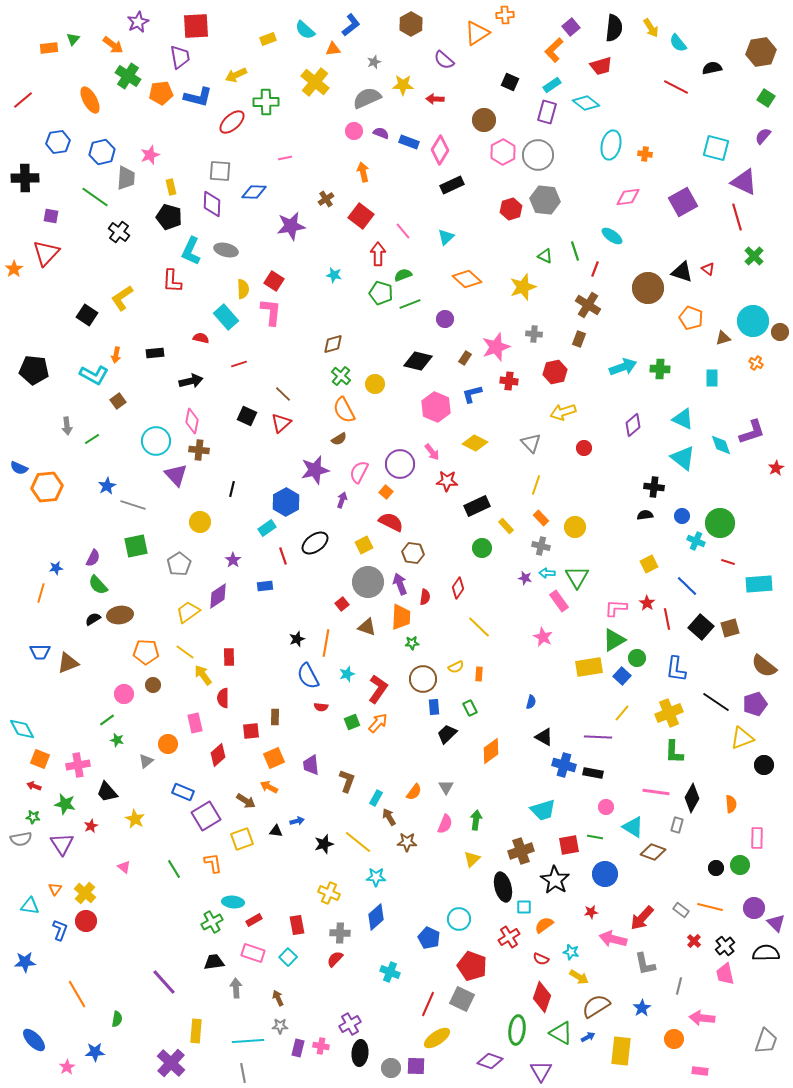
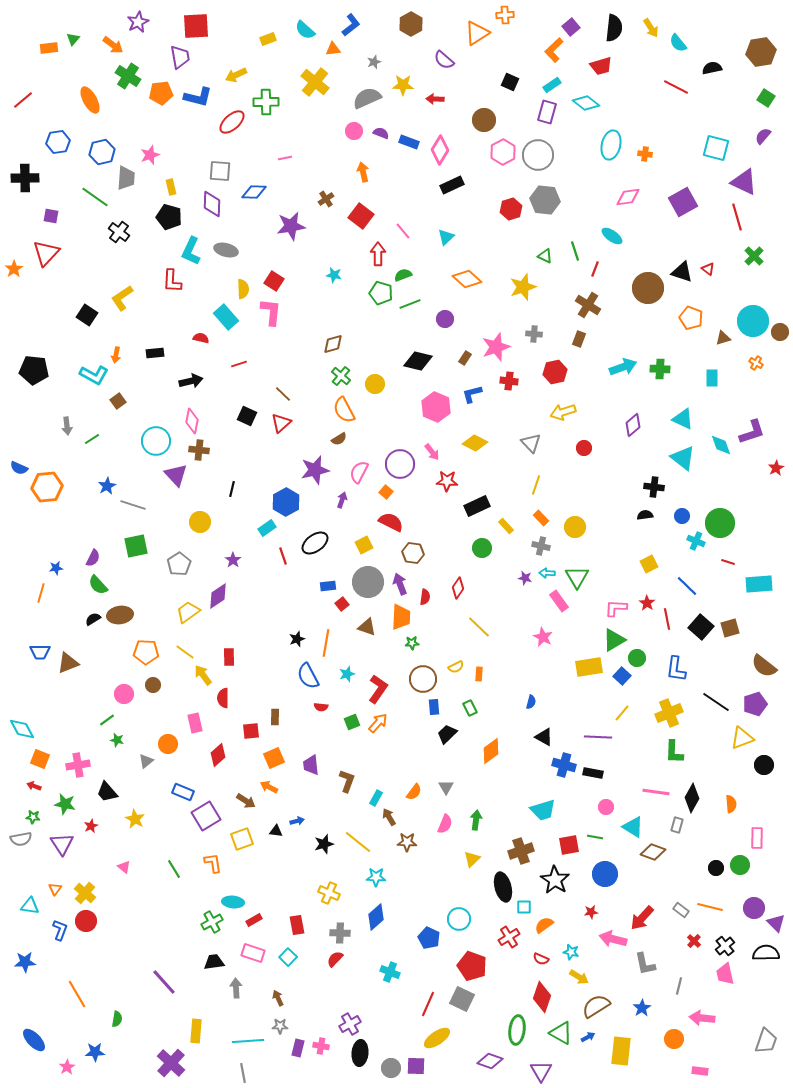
blue rectangle at (265, 586): moved 63 px right
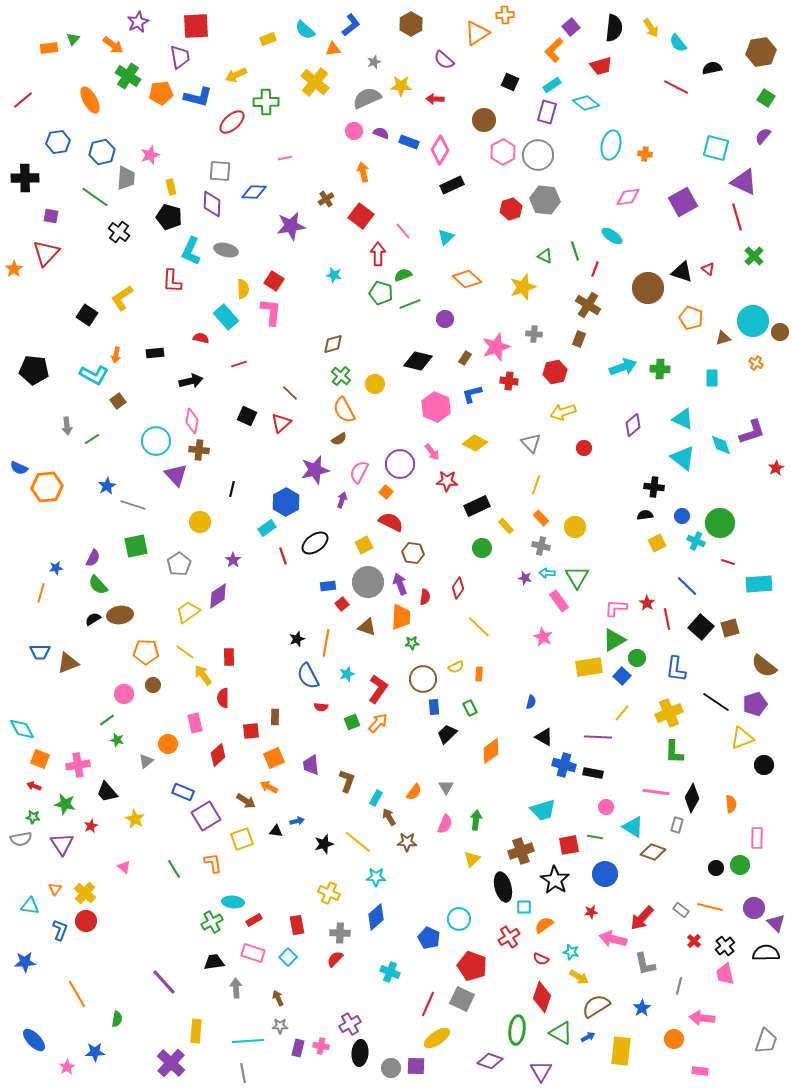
yellow star at (403, 85): moved 2 px left, 1 px down
brown line at (283, 394): moved 7 px right, 1 px up
yellow square at (649, 564): moved 8 px right, 21 px up
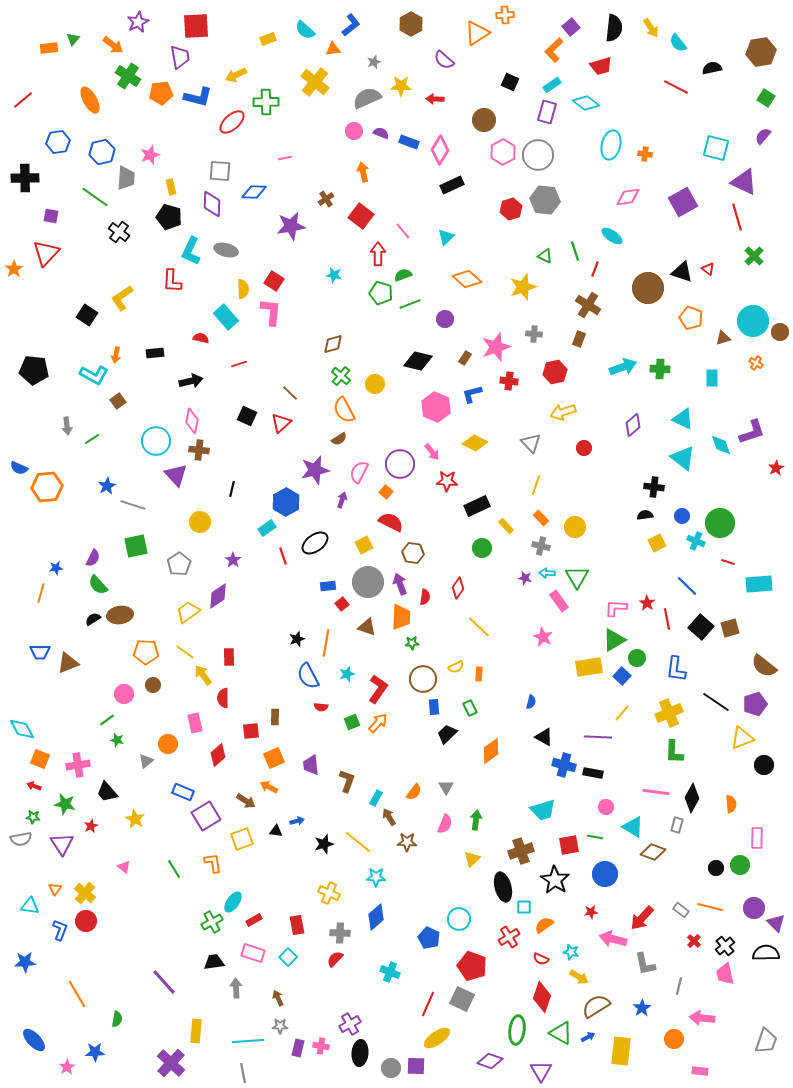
cyan ellipse at (233, 902): rotated 60 degrees counterclockwise
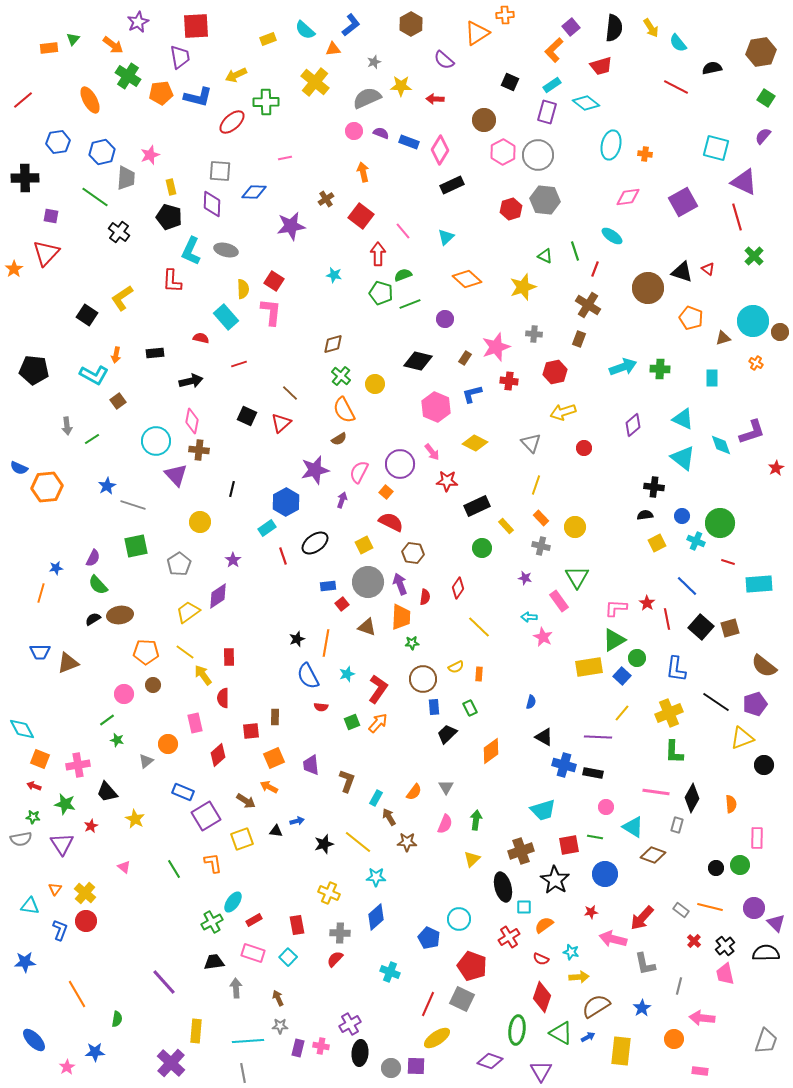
cyan arrow at (547, 573): moved 18 px left, 44 px down
brown diamond at (653, 852): moved 3 px down
yellow arrow at (579, 977): rotated 36 degrees counterclockwise
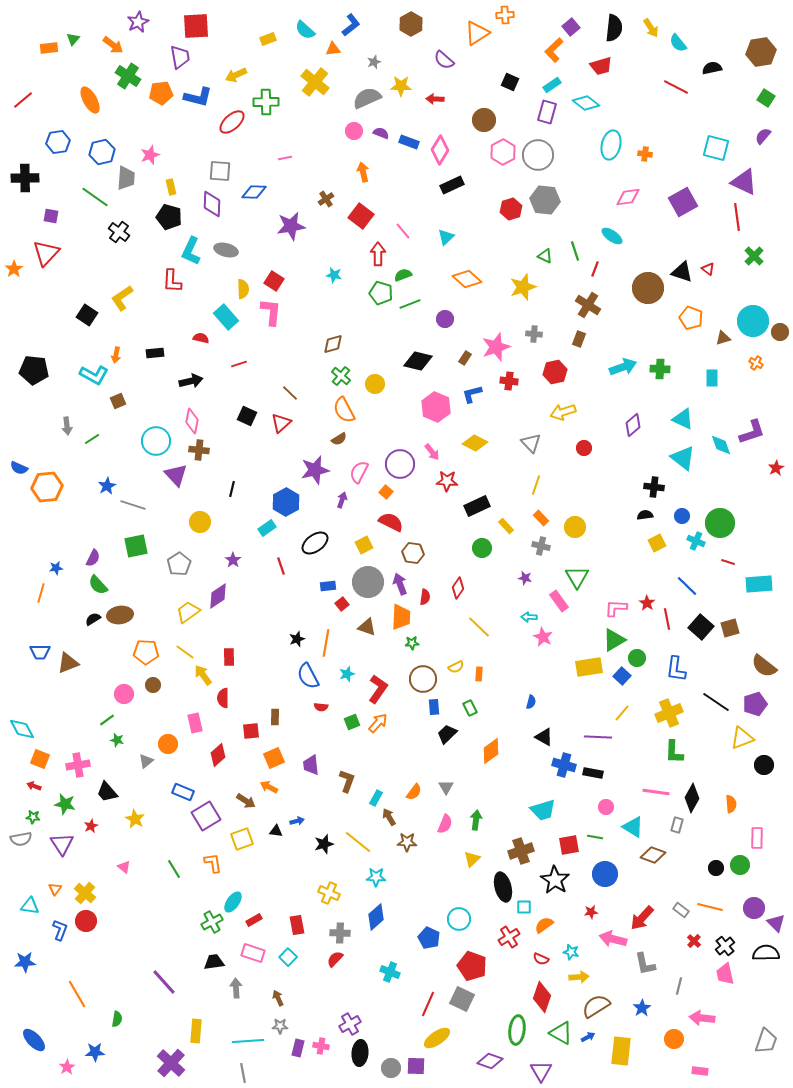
red line at (737, 217): rotated 8 degrees clockwise
brown square at (118, 401): rotated 14 degrees clockwise
red line at (283, 556): moved 2 px left, 10 px down
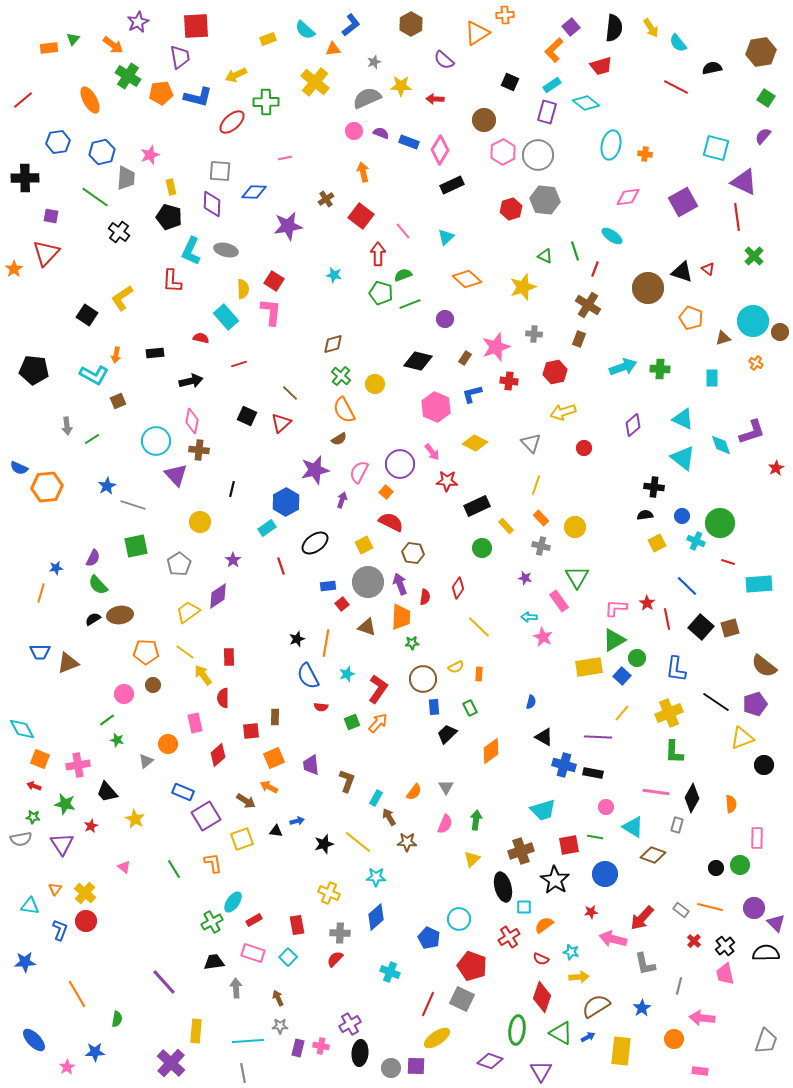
purple star at (291, 226): moved 3 px left
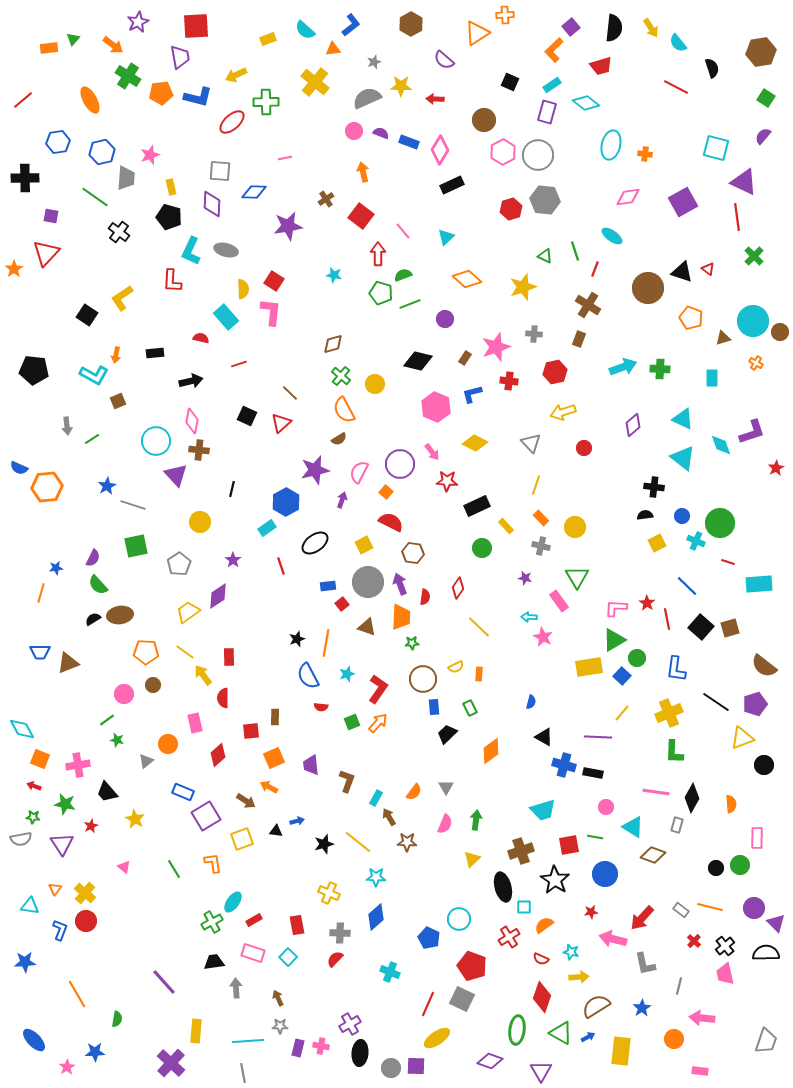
black semicircle at (712, 68): rotated 84 degrees clockwise
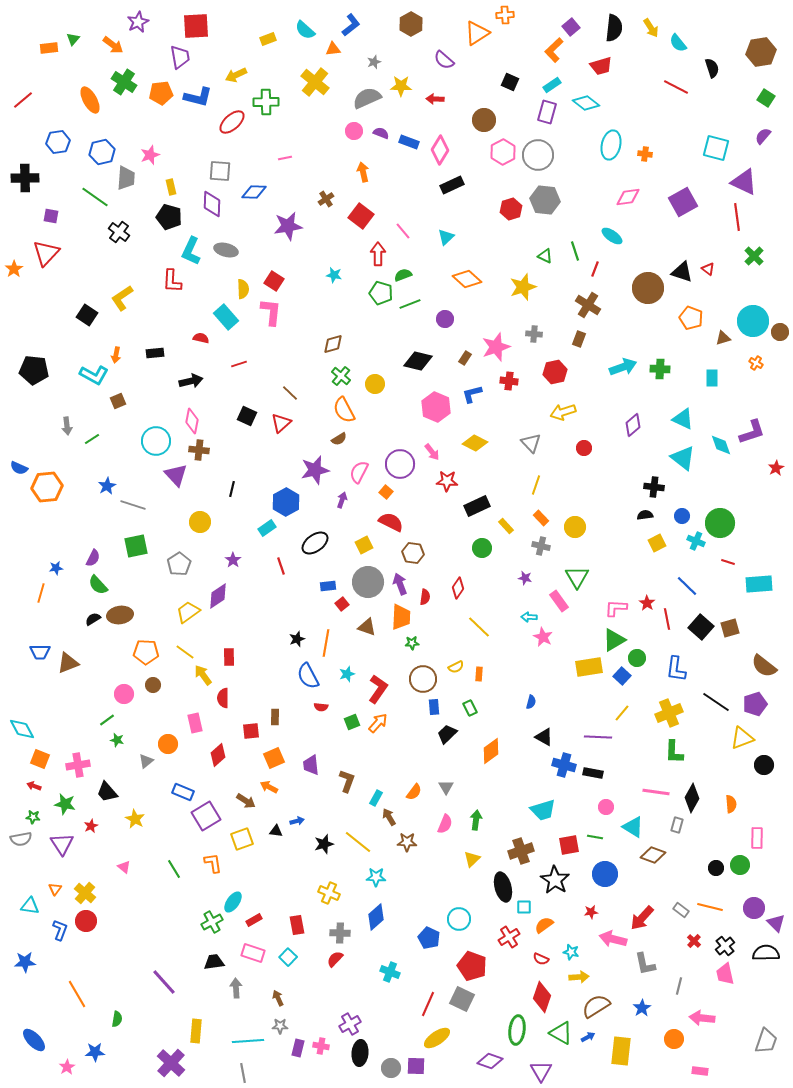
green cross at (128, 76): moved 4 px left, 6 px down
